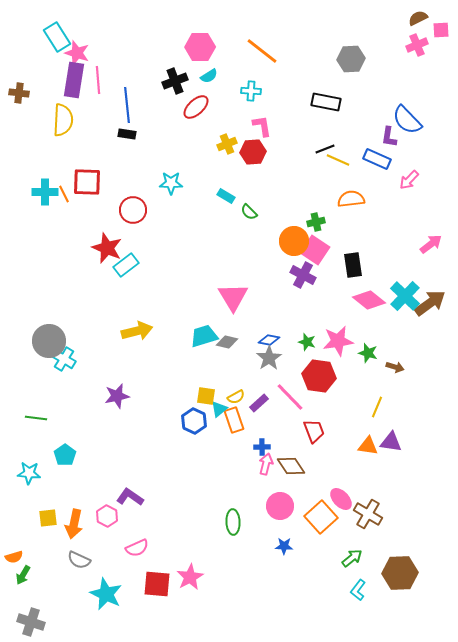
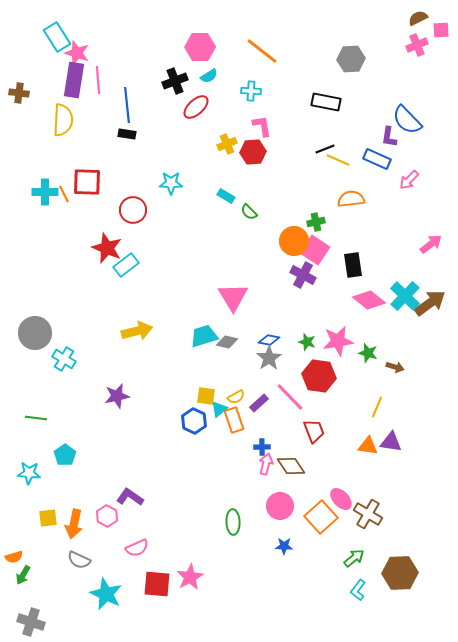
gray circle at (49, 341): moved 14 px left, 8 px up
green arrow at (352, 558): moved 2 px right
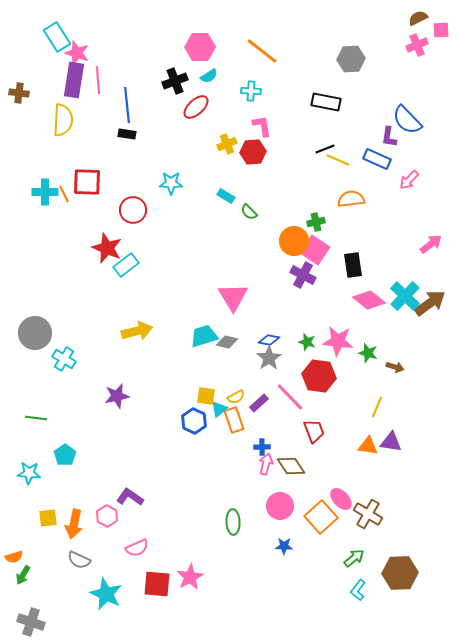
pink star at (338, 341): rotated 16 degrees clockwise
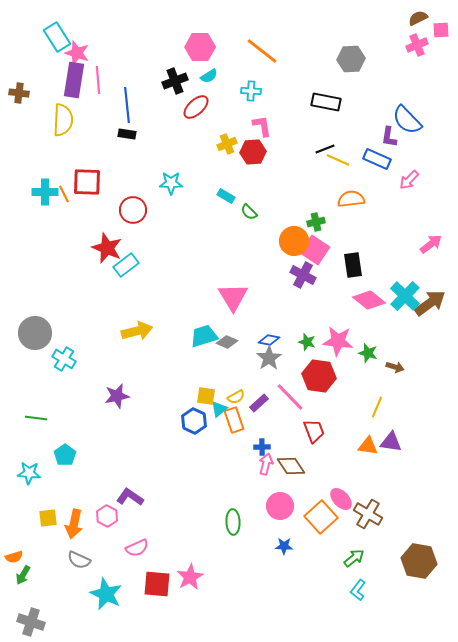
gray diamond at (227, 342): rotated 10 degrees clockwise
brown hexagon at (400, 573): moved 19 px right, 12 px up; rotated 12 degrees clockwise
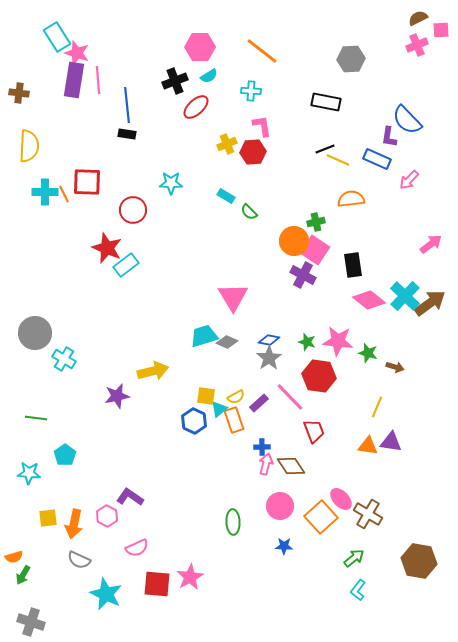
yellow semicircle at (63, 120): moved 34 px left, 26 px down
yellow arrow at (137, 331): moved 16 px right, 40 px down
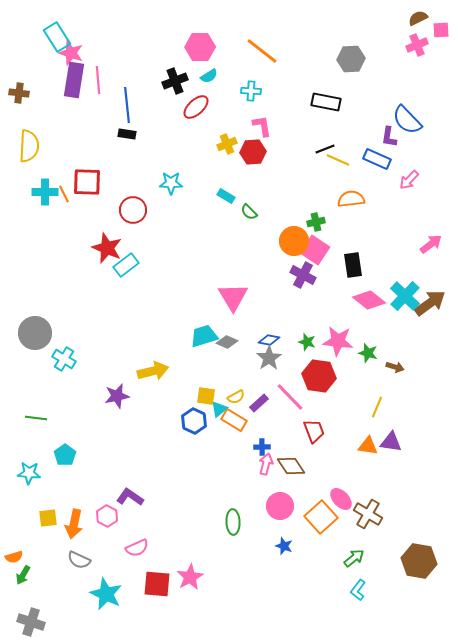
pink star at (77, 53): moved 6 px left
orange rectangle at (234, 420): rotated 40 degrees counterclockwise
blue star at (284, 546): rotated 18 degrees clockwise
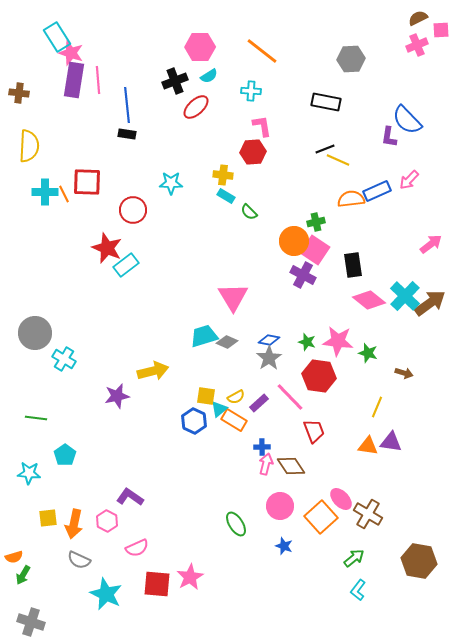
yellow cross at (227, 144): moved 4 px left, 31 px down; rotated 30 degrees clockwise
blue rectangle at (377, 159): moved 32 px down; rotated 48 degrees counterclockwise
brown arrow at (395, 367): moved 9 px right, 6 px down
pink hexagon at (107, 516): moved 5 px down
green ellipse at (233, 522): moved 3 px right, 2 px down; rotated 30 degrees counterclockwise
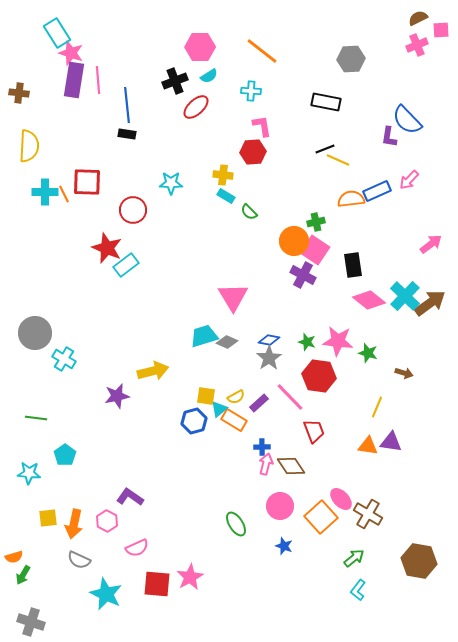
cyan rectangle at (57, 37): moved 4 px up
blue hexagon at (194, 421): rotated 20 degrees clockwise
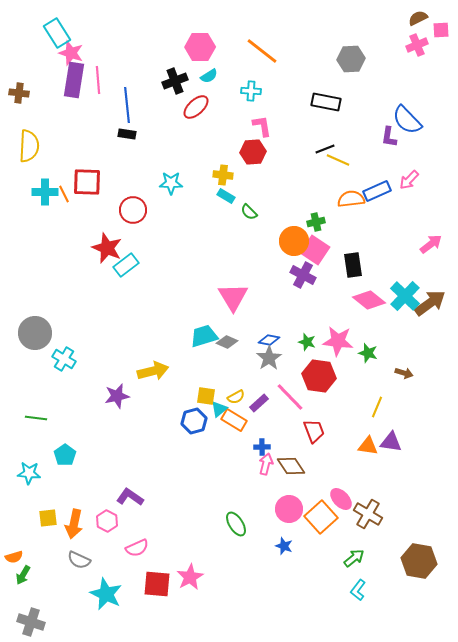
pink circle at (280, 506): moved 9 px right, 3 px down
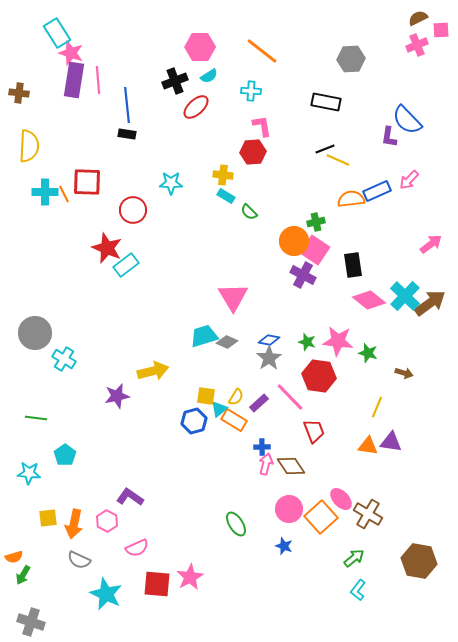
yellow semicircle at (236, 397): rotated 30 degrees counterclockwise
